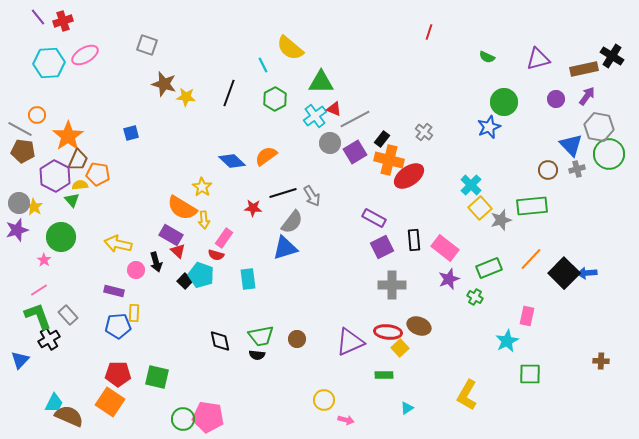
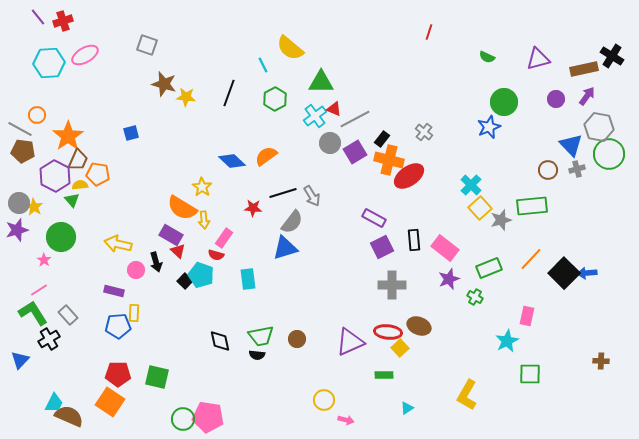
green L-shape at (38, 316): moved 5 px left, 3 px up; rotated 12 degrees counterclockwise
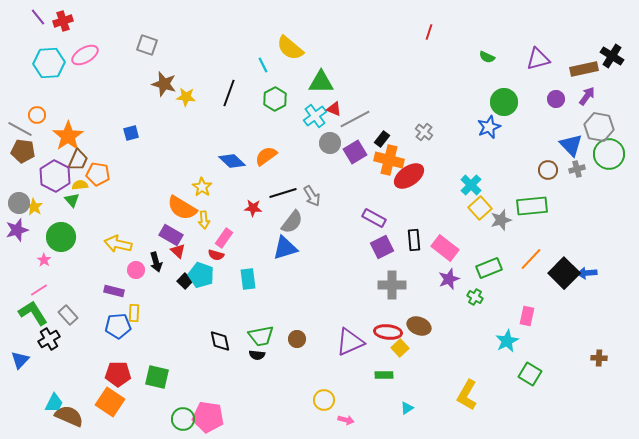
brown cross at (601, 361): moved 2 px left, 3 px up
green square at (530, 374): rotated 30 degrees clockwise
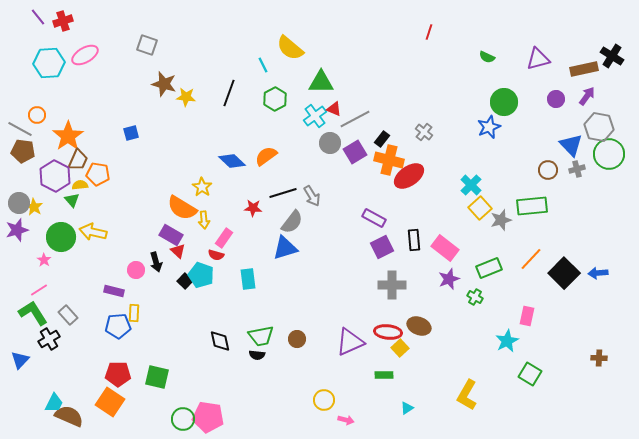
yellow arrow at (118, 244): moved 25 px left, 12 px up
blue arrow at (587, 273): moved 11 px right
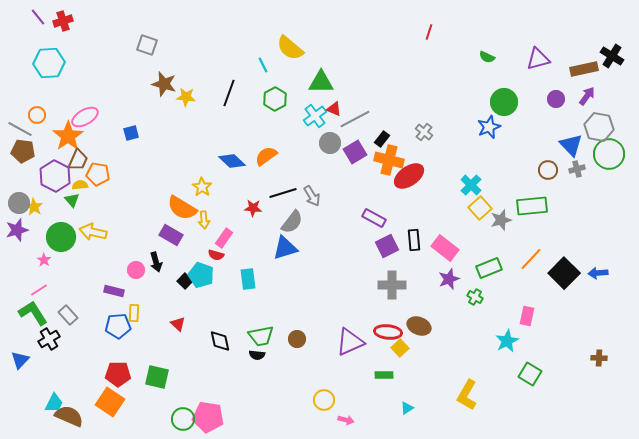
pink ellipse at (85, 55): moved 62 px down
purple square at (382, 247): moved 5 px right, 1 px up
red triangle at (178, 251): moved 73 px down
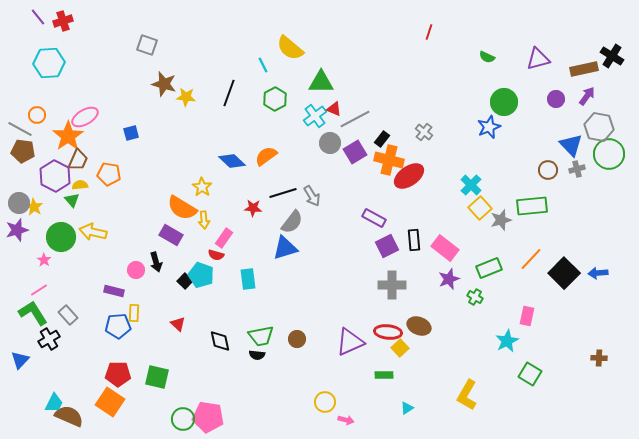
orange pentagon at (98, 174): moved 11 px right
yellow circle at (324, 400): moved 1 px right, 2 px down
